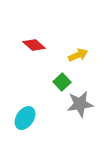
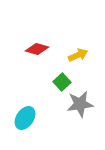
red diamond: moved 3 px right, 4 px down; rotated 25 degrees counterclockwise
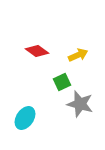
red diamond: moved 2 px down; rotated 20 degrees clockwise
green square: rotated 18 degrees clockwise
gray star: rotated 24 degrees clockwise
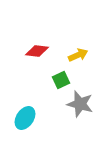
red diamond: rotated 30 degrees counterclockwise
green square: moved 1 px left, 2 px up
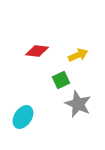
gray star: moved 2 px left; rotated 8 degrees clockwise
cyan ellipse: moved 2 px left, 1 px up
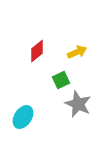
red diamond: rotated 45 degrees counterclockwise
yellow arrow: moved 1 px left, 3 px up
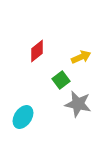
yellow arrow: moved 4 px right, 5 px down
green square: rotated 12 degrees counterclockwise
gray star: rotated 12 degrees counterclockwise
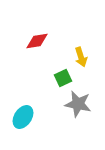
red diamond: moved 10 px up; rotated 30 degrees clockwise
yellow arrow: rotated 96 degrees clockwise
green square: moved 2 px right, 2 px up; rotated 12 degrees clockwise
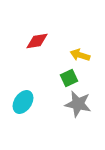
yellow arrow: moved 1 px left, 2 px up; rotated 126 degrees clockwise
green square: moved 6 px right
cyan ellipse: moved 15 px up
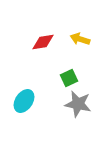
red diamond: moved 6 px right, 1 px down
yellow arrow: moved 16 px up
cyan ellipse: moved 1 px right, 1 px up
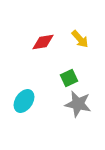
yellow arrow: rotated 150 degrees counterclockwise
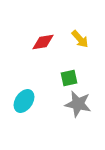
green square: rotated 12 degrees clockwise
